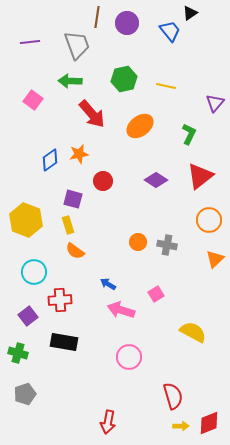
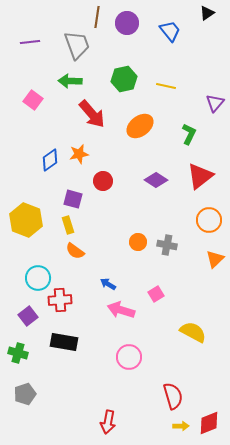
black triangle at (190, 13): moved 17 px right
cyan circle at (34, 272): moved 4 px right, 6 px down
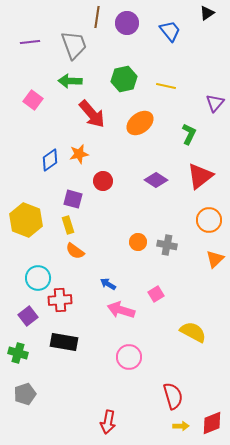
gray trapezoid at (77, 45): moved 3 px left
orange ellipse at (140, 126): moved 3 px up
red diamond at (209, 423): moved 3 px right
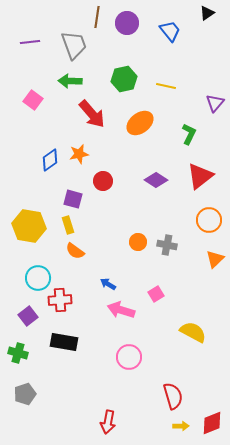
yellow hexagon at (26, 220): moved 3 px right, 6 px down; rotated 12 degrees counterclockwise
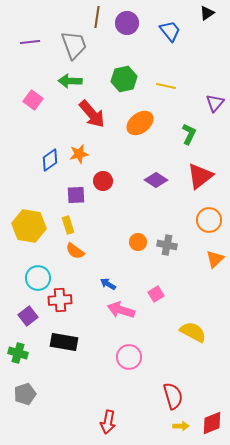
purple square at (73, 199): moved 3 px right, 4 px up; rotated 18 degrees counterclockwise
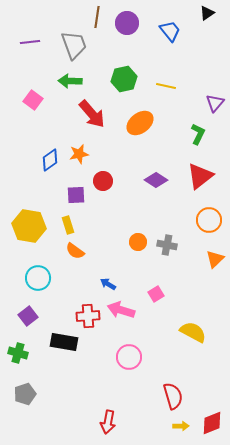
green L-shape at (189, 134): moved 9 px right
red cross at (60, 300): moved 28 px right, 16 px down
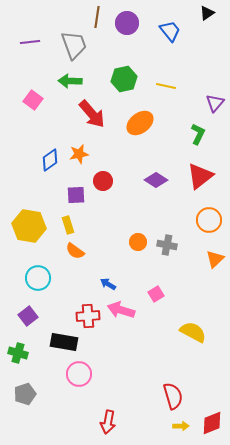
pink circle at (129, 357): moved 50 px left, 17 px down
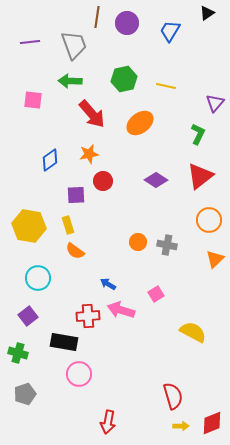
blue trapezoid at (170, 31): rotated 110 degrees counterclockwise
pink square at (33, 100): rotated 30 degrees counterclockwise
orange star at (79, 154): moved 10 px right
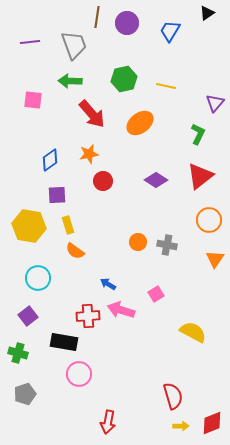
purple square at (76, 195): moved 19 px left
orange triangle at (215, 259): rotated 12 degrees counterclockwise
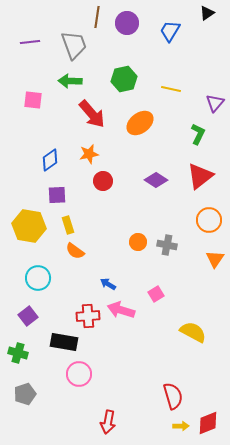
yellow line at (166, 86): moved 5 px right, 3 px down
red diamond at (212, 423): moved 4 px left
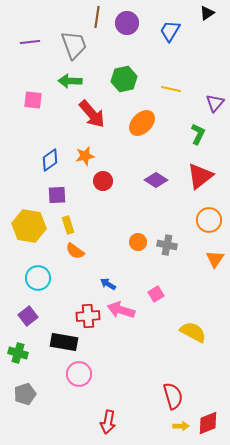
orange ellipse at (140, 123): moved 2 px right; rotated 8 degrees counterclockwise
orange star at (89, 154): moved 4 px left, 2 px down
